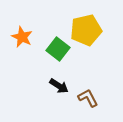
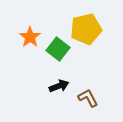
yellow pentagon: moved 1 px up
orange star: moved 8 px right; rotated 10 degrees clockwise
black arrow: rotated 54 degrees counterclockwise
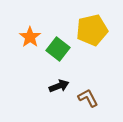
yellow pentagon: moved 6 px right, 1 px down
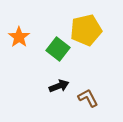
yellow pentagon: moved 6 px left
orange star: moved 11 px left
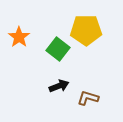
yellow pentagon: rotated 12 degrees clockwise
brown L-shape: rotated 45 degrees counterclockwise
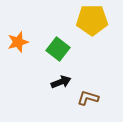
yellow pentagon: moved 6 px right, 10 px up
orange star: moved 1 px left, 5 px down; rotated 20 degrees clockwise
black arrow: moved 2 px right, 4 px up
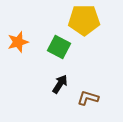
yellow pentagon: moved 8 px left
green square: moved 1 px right, 2 px up; rotated 10 degrees counterclockwise
black arrow: moved 1 px left, 2 px down; rotated 36 degrees counterclockwise
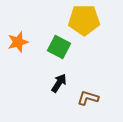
black arrow: moved 1 px left, 1 px up
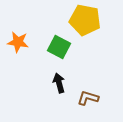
yellow pentagon: moved 1 px right; rotated 12 degrees clockwise
orange star: rotated 25 degrees clockwise
black arrow: rotated 48 degrees counterclockwise
